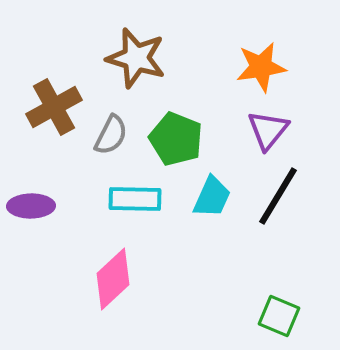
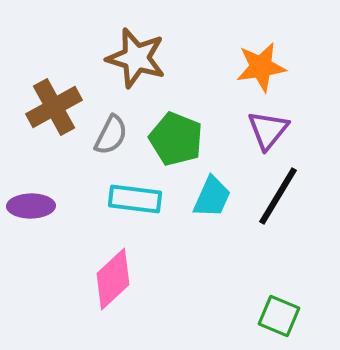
cyan rectangle: rotated 6 degrees clockwise
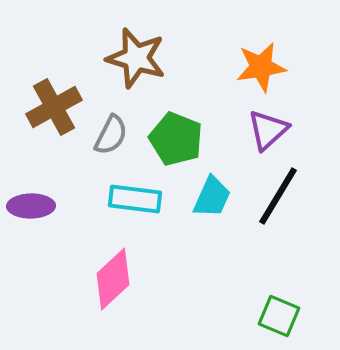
purple triangle: rotated 9 degrees clockwise
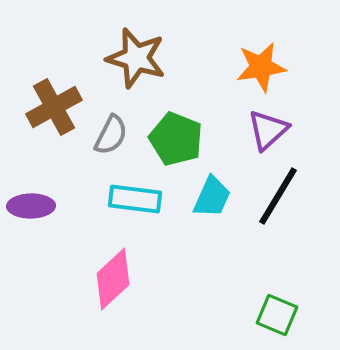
green square: moved 2 px left, 1 px up
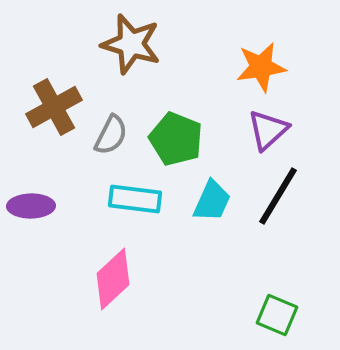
brown star: moved 5 px left, 14 px up
cyan trapezoid: moved 4 px down
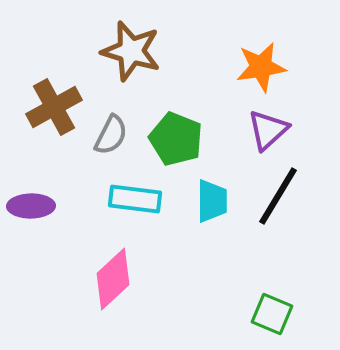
brown star: moved 7 px down
cyan trapezoid: rotated 24 degrees counterclockwise
green square: moved 5 px left, 1 px up
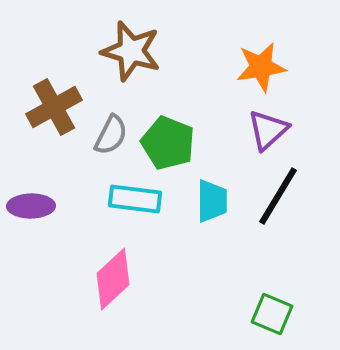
green pentagon: moved 8 px left, 4 px down
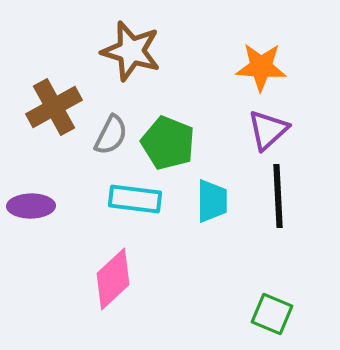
orange star: rotated 12 degrees clockwise
black line: rotated 34 degrees counterclockwise
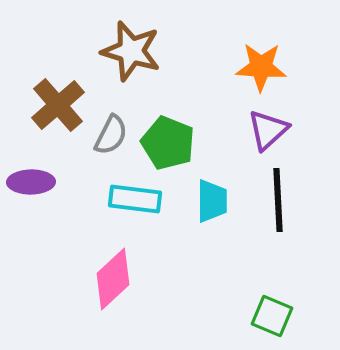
brown cross: moved 4 px right, 2 px up; rotated 12 degrees counterclockwise
black line: moved 4 px down
purple ellipse: moved 24 px up
green square: moved 2 px down
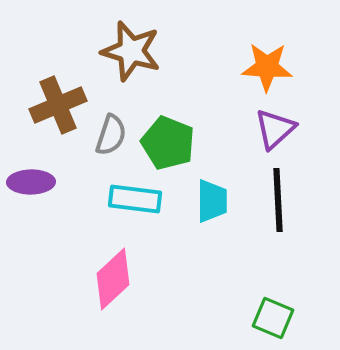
orange star: moved 6 px right
brown cross: rotated 18 degrees clockwise
purple triangle: moved 7 px right, 1 px up
gray semicircle: rotated 9 degrees counterclockwise
green square: moved 1 px right, 2 px down
